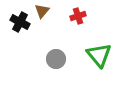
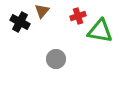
green triangle: moved 1 px right, 24 px up; rotated 40 degrees counterclockwise
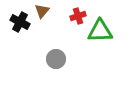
green triangle: rotated 12 degrees counterclockwise
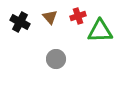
brown triangle: moved 8 px right, 6 px down; rotated 21 degrees counterclockwise
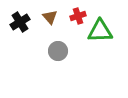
black cross: rotated 30 degrees clockwise
gray circle: moved 2 px right, 8 px up
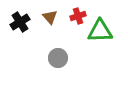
gray circle: moved 7 px down
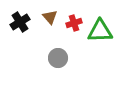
red cross: moved 4 px left, 7 px down
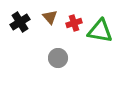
green triangle: rotated 12 degrees clockwise
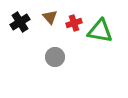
gray circle: moved 3 px left, 1 px up
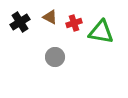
brown triangle: rotated 21 degrees counterclockwise
green triangle: moved 1 px right, 1 px down
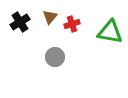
brown triangle: rotated 42 degrees clockwise
red cross: moved 2 px left, 1 px down
green triangle: moved 9 px right
